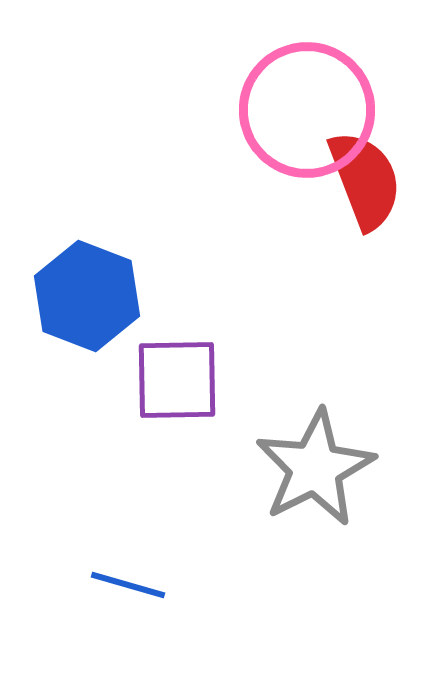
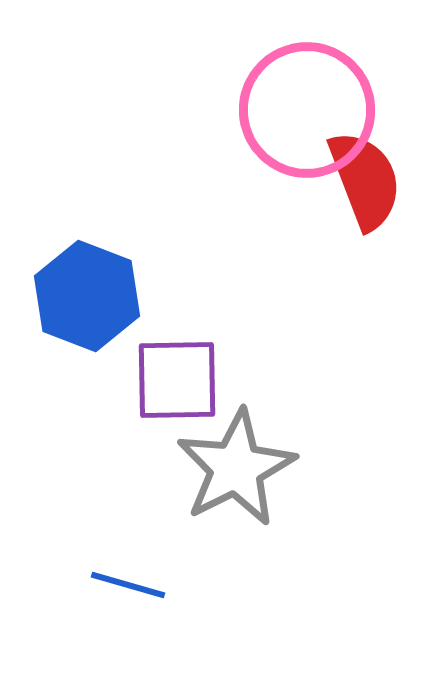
gray star: moved 79 px left
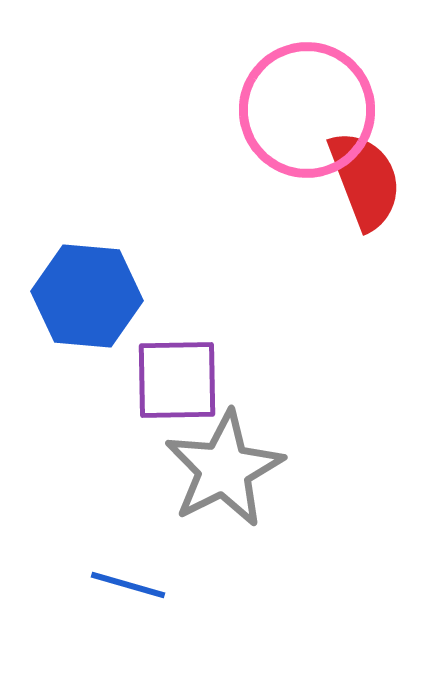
blue hexagon: rotated 16 degrees counterclockwise
gray star: moved 12 px left, 1 px down
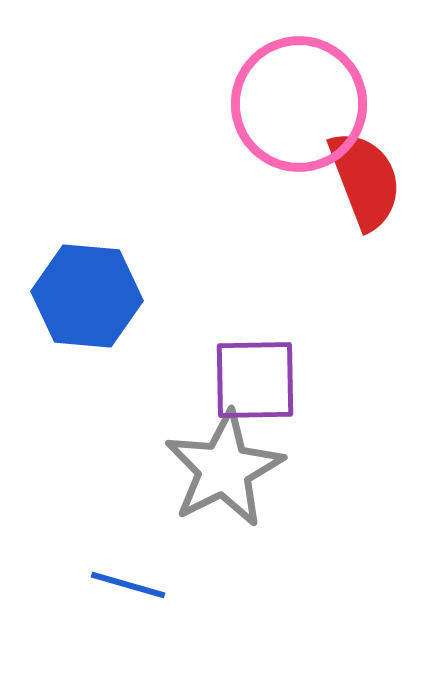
pink circle: moved 8 px left, 6 px up
purple square: moved 78 px right
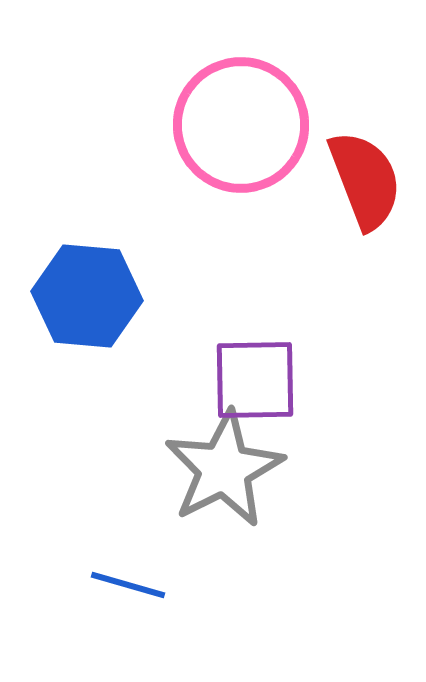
pink circle: moved 58 px left, 21 px down
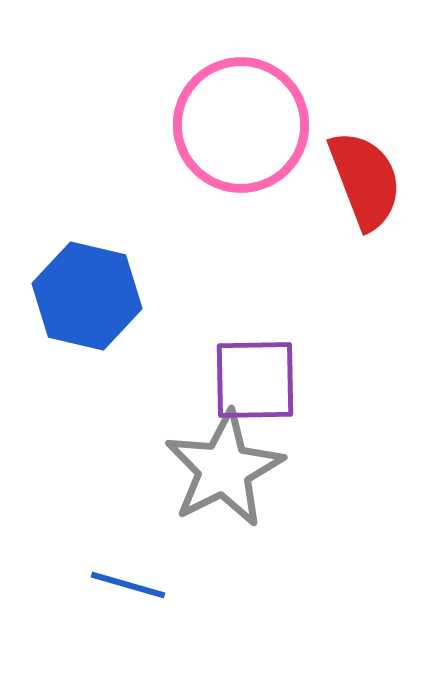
blue hexagon: rotated 8 degrees clockwise
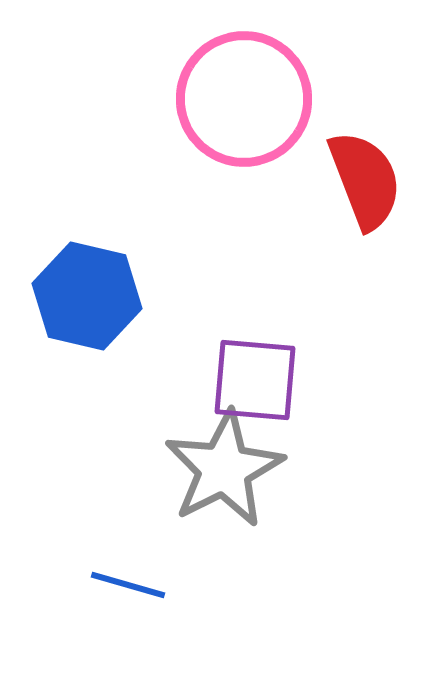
pink circle: moved 3 px right, 26 px up
purple square: rotated 6 degrees clockwise
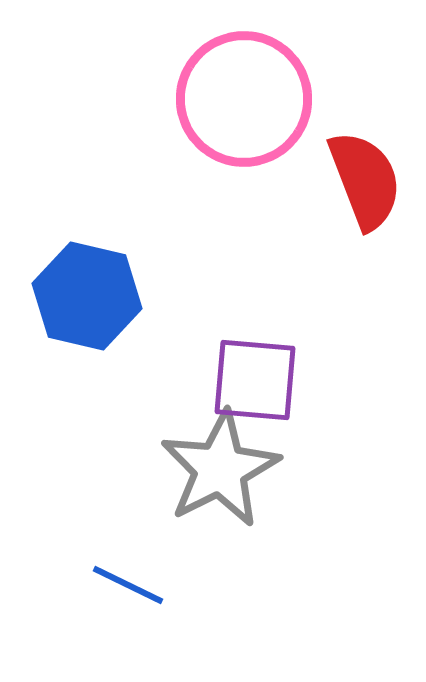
gray star: moved 4 px left
blue line: rotated 10 degrees clockwise
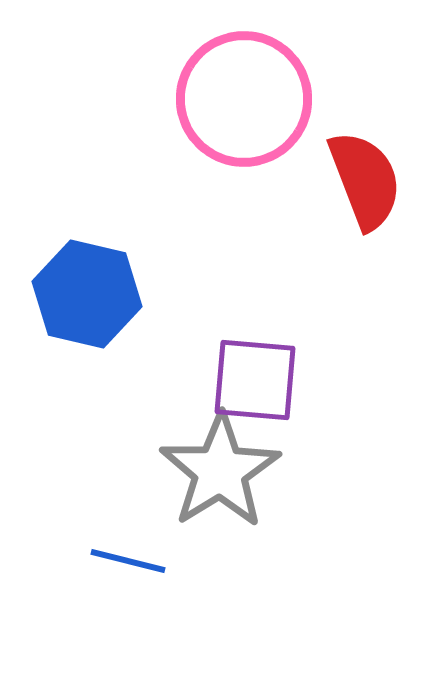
blue hexagon: moved 2 px up
gray star: moved 2 px down; rotated 5 degrees counterclockwise
blue line: moved 24 px up; rotated 12 degrees counterclockwise
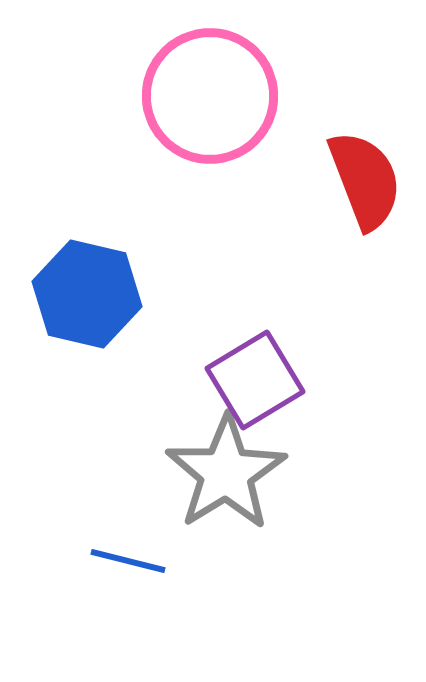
pink circle: moved 34 px left, 3 px up
purple square: rotated 36 degrees counterclockwise
gray star: moved 6 px right, 2 px down
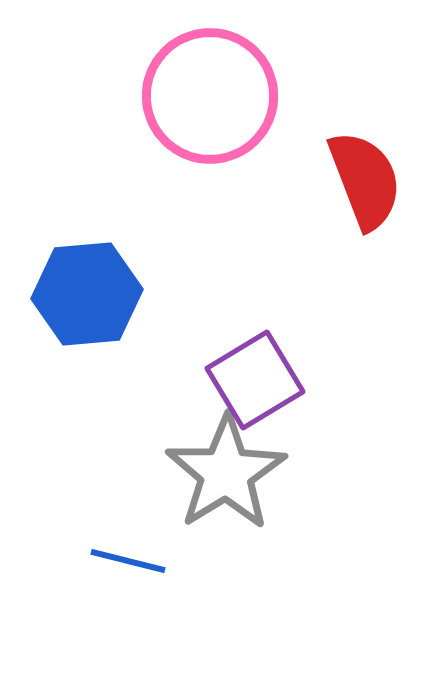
blue hexagon: rotated 18 degrees counterclockwise
